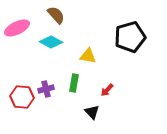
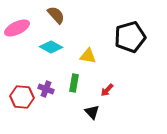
cyan diamond: moved 5 px down
purple cross: rotated 35 degrees clockwise
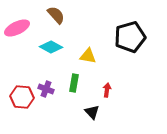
red arrow: rotated 144 degrees clockwise
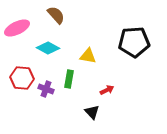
black pentagon: moved 4 px right, 5 px down; rotated 12 degrees clockwise
cyan diamond: moved 3 px left, 1 px down
green rectangle: moved 5 px left, 4 px up
red arrow: rotated 56 degrees clockwise
red hexagon: moved 19 px up
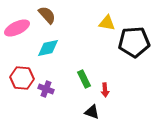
brown semicircle: moved 9 px left
cyan diamond: rotated 40 degrees counterclockwise
yellow triangle: moved 19 px right, 33 px up
green rectangle: moved 15 px right; rotated 36 degrees counterclockwise
red arrow: moved 2 px left; rotated 112 degrees clockwise
black triangle: rotated 28 degrees counterclockwise
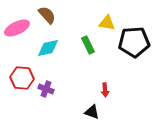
green rectangle: moved 4 px right, 34 px up
